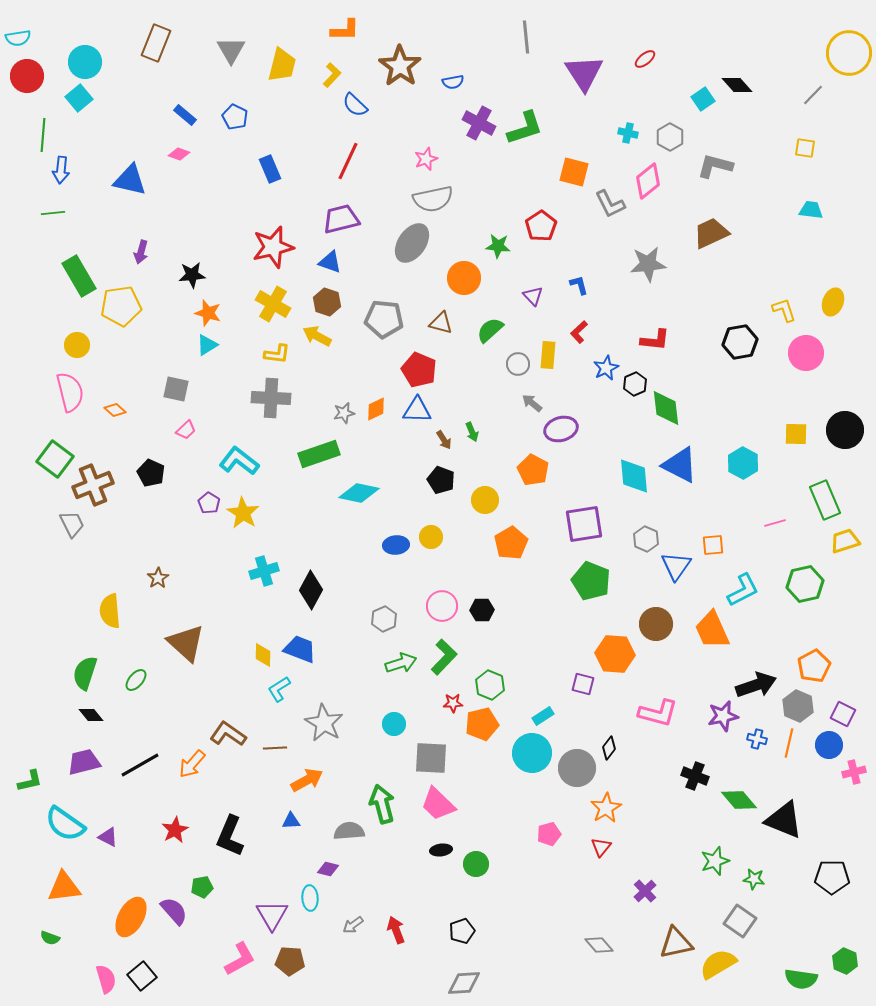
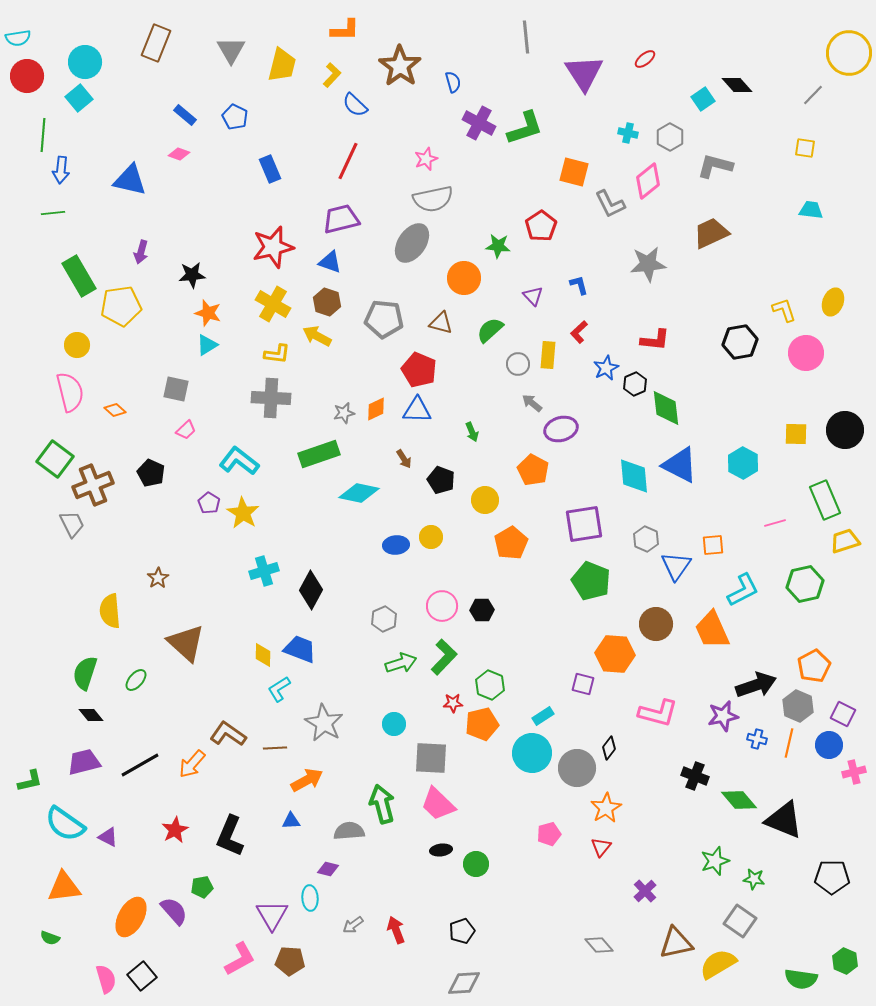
blue semicircle at (453, 82): rotated 95 degrees counterclockwise
brown arrow at (444, 440): moved 40 px left, 19 px down
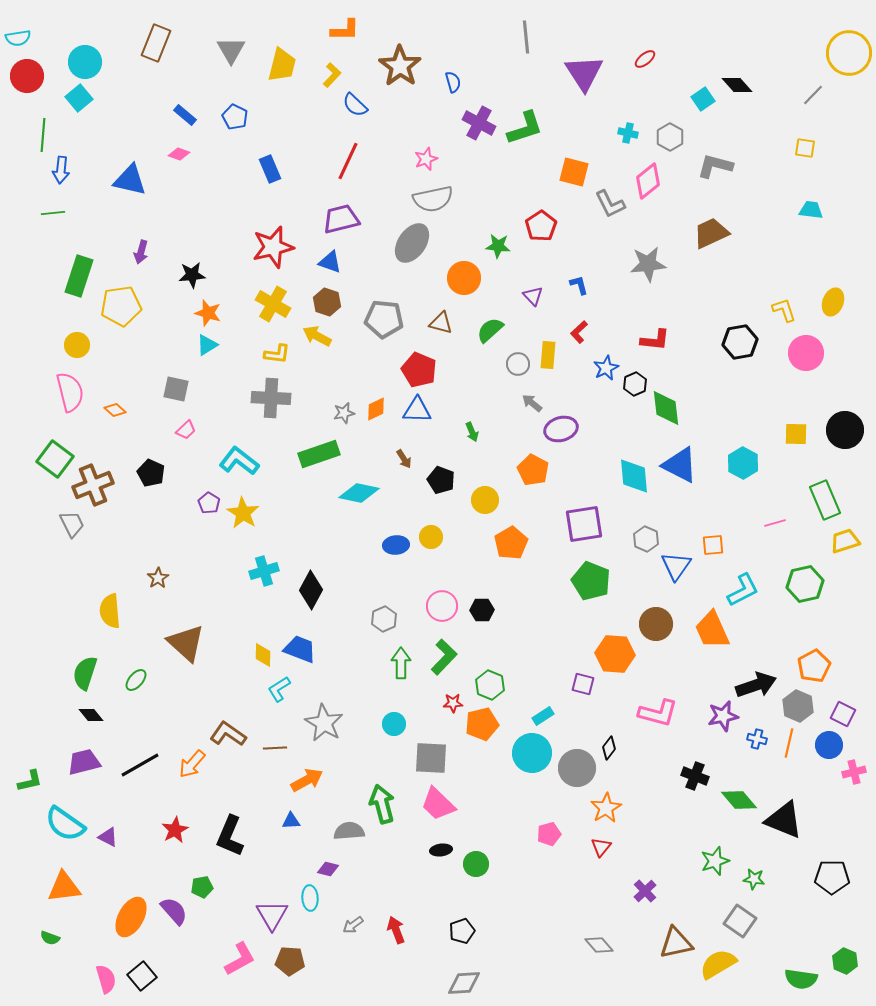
green rectangle at (79, 276): rotated 48 degrees clockwise
green arrow at (401, 663): rotated 72 degrees counterclockwise
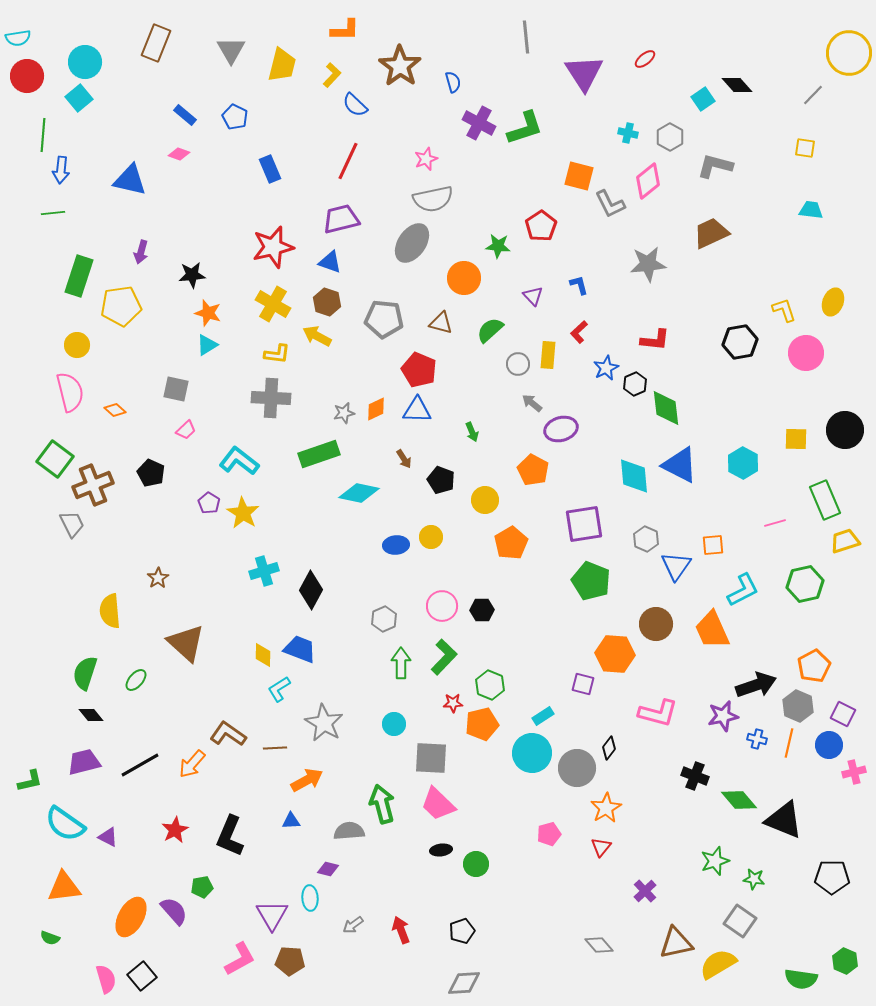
orange square at (574, 172): moved 5 px right, 4 px down
yellow square at (796, 434): moved 5 px down
red arrow at (396, 930): moved 5 px right
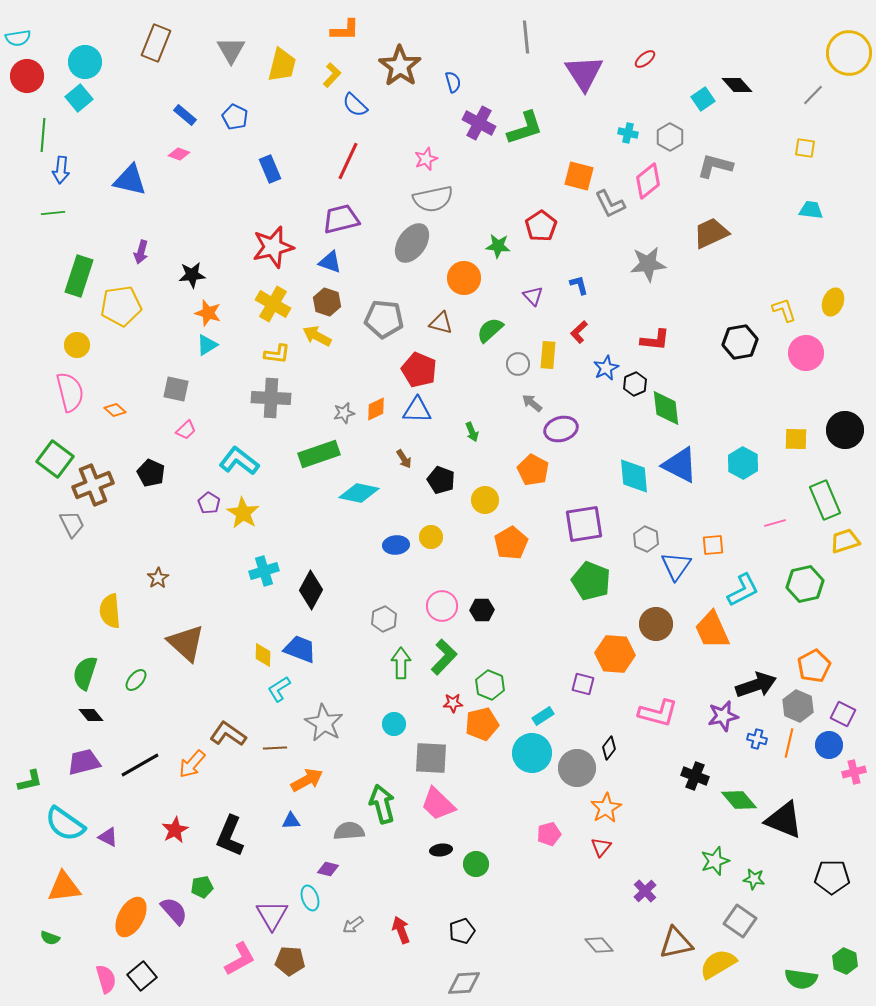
cyan ellipse at (310, 898): rotated 15 degrees counterclockwise
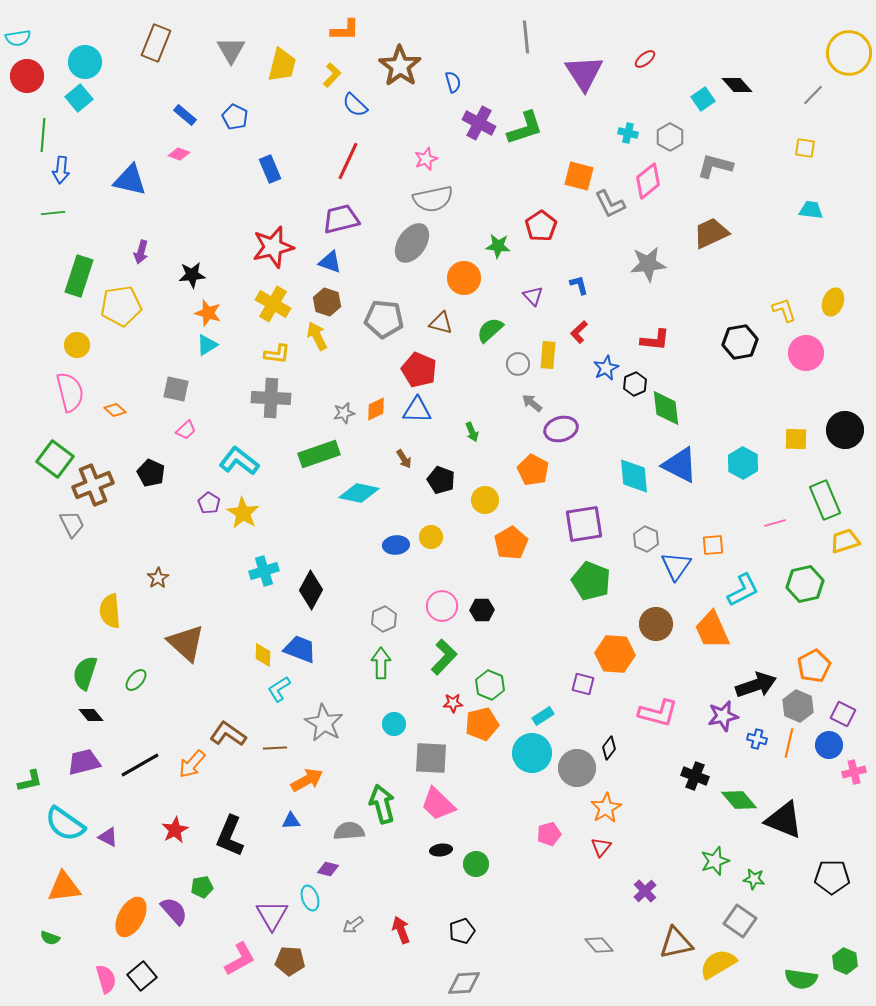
yellow arrow at (317, 336): rotated 36 degrees clockwise
green arrow at (401, 663): moved 20 px left
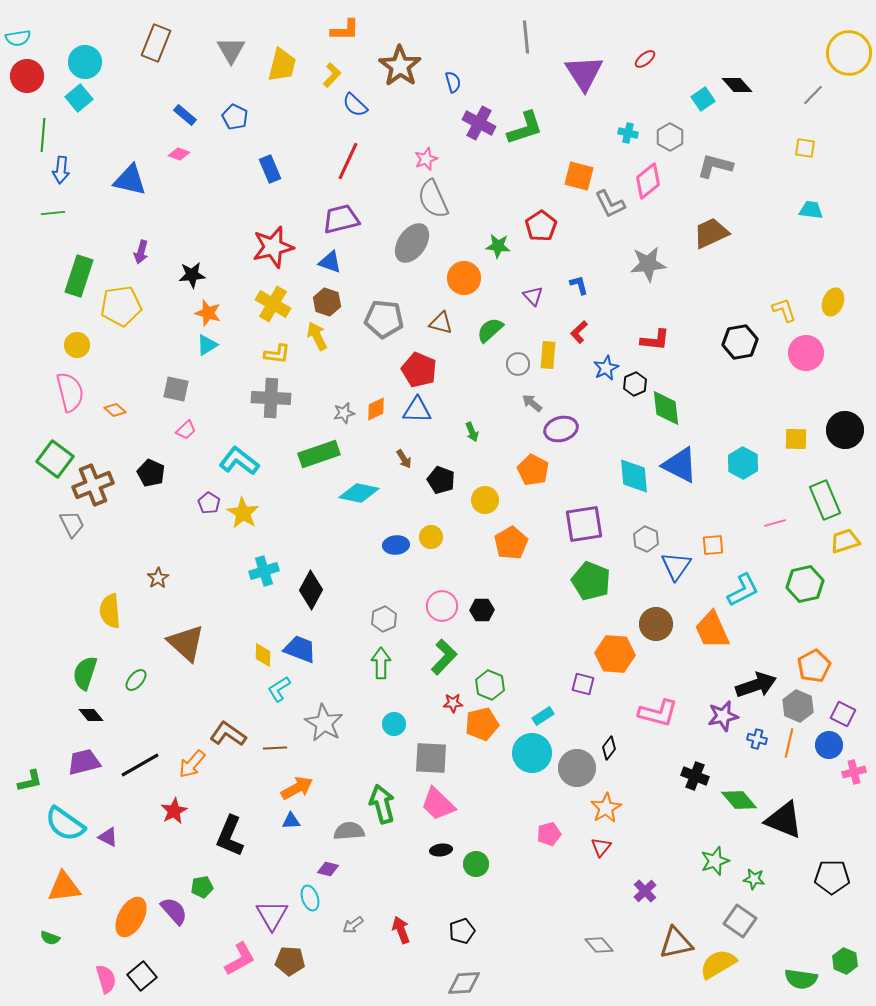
gray semicircle at (433, 199): rotated 78 degrees clockwise
orange arrow at (307, 780): moved 10 px left, 8 px down
red star at (175, 830): moved 1 px left, 19 px up
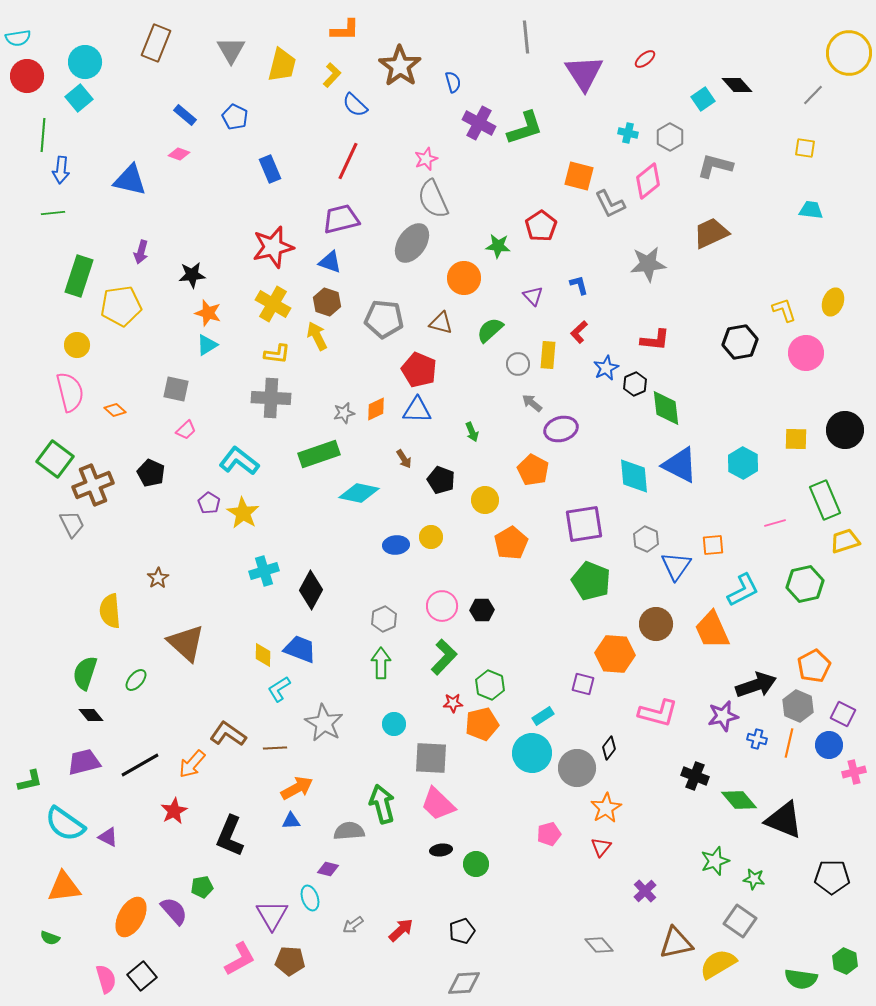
red arrow at (401, 930): rotated 68 degrees clockwise
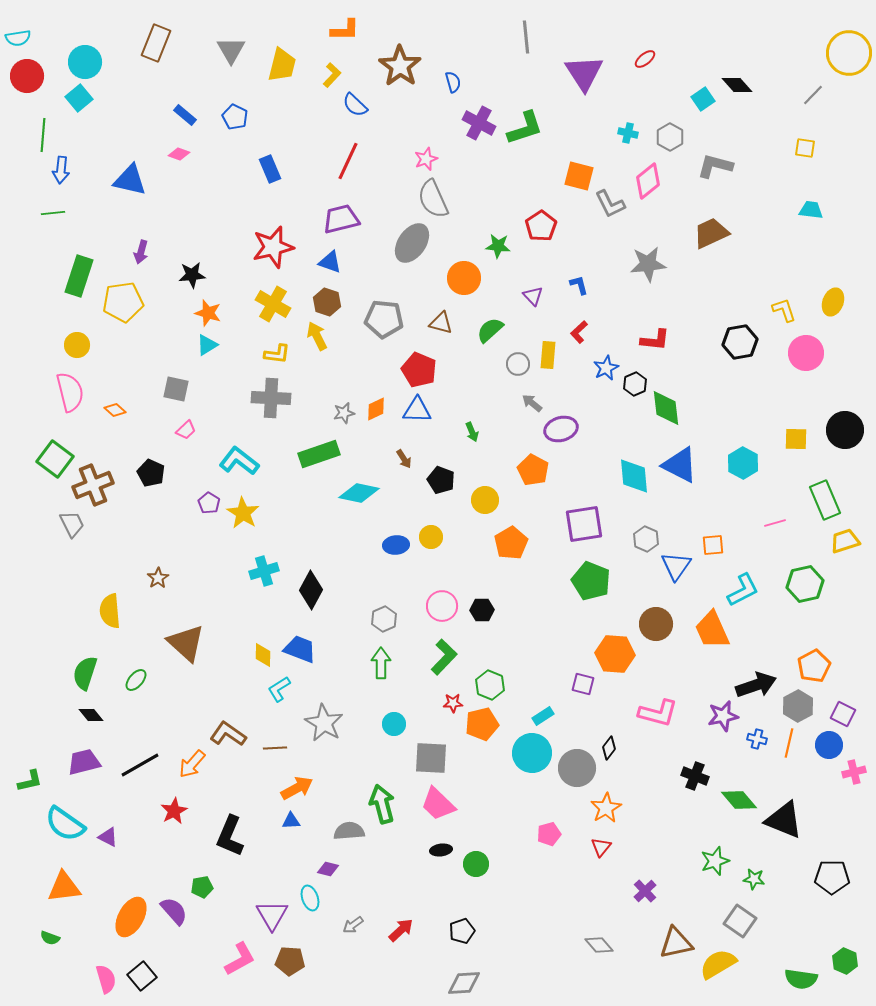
yellow pentagon at (121, 306): moved 2 px right, 4 px up
gray hexagon at (798, 706): rotated 8 degrees clockwise
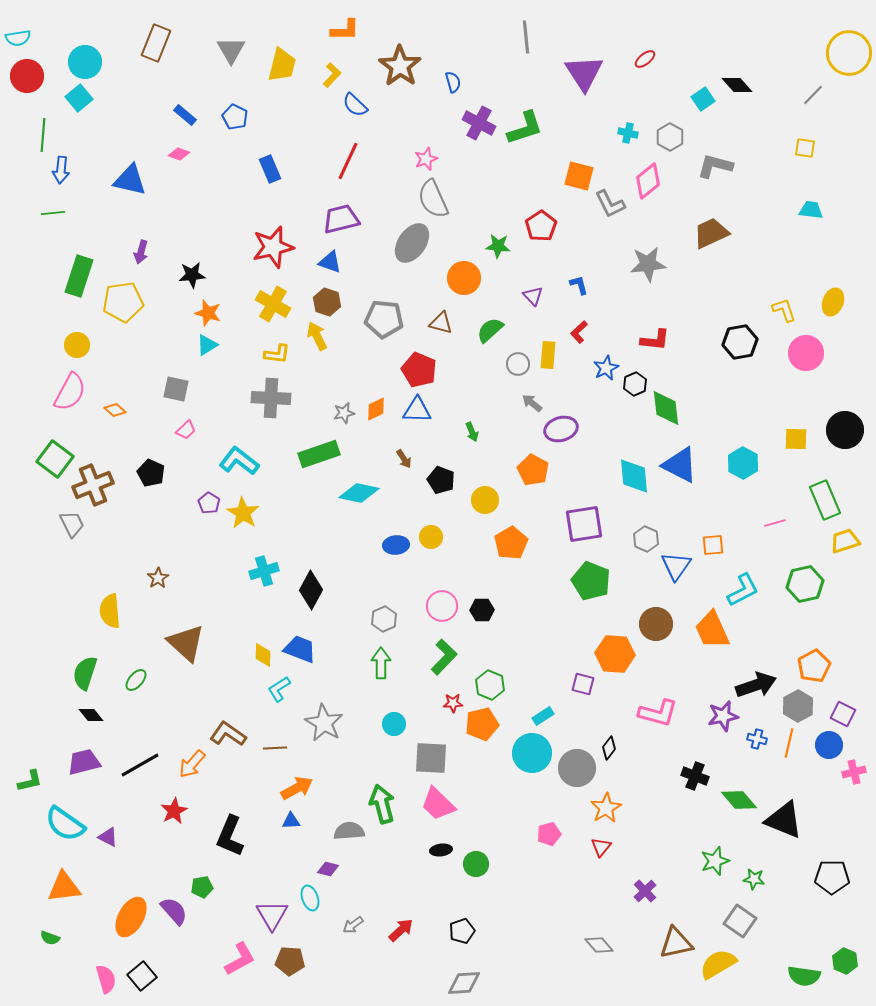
pink semicircle at (70, 392): rotated 42 degrees clockwise
green semicircle at (801, 979): moved 3 px right, 3 px up
